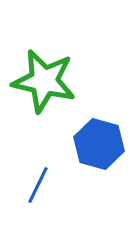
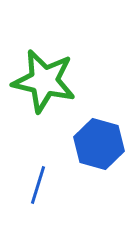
blue line: rotated 9 degrees counterclockwise
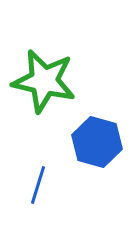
blue hexagon: moved 2 px left, 2 px up
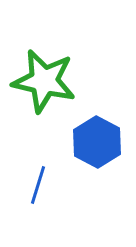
blue hexagon: rotated 12 degrees clockwise
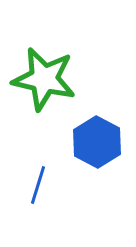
green star: moved 2 px up
